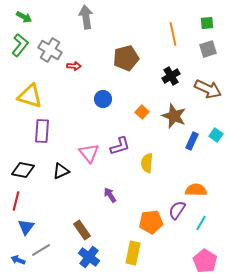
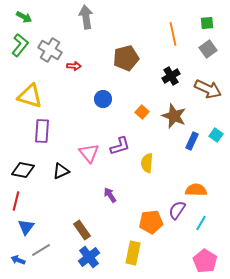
gray square: rotated 18 degrees counterclockwise
blue cross: rotated 15 degrees clockwise
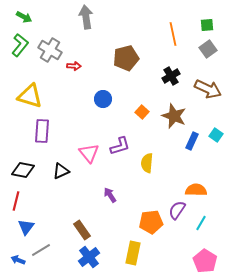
green square: moved 2 px down
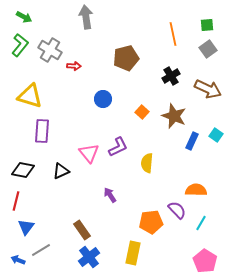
purple L-shape: moved 2 px left, 1 px down; rotated 10 degrees counterclockwise
purple semicircle: rotated 102 degrees clockwise
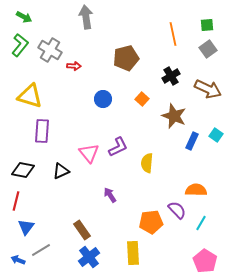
orange square: moved 13 px up
yellow rectangle: rotated 15 degrees counterclockwise
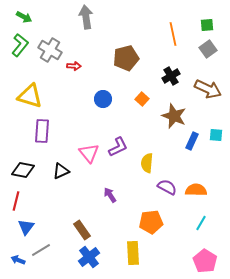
cyan square: rotated 32 degrees counterclockwise
purple semicircle: moved 10 px left, 23 px up; rotated 18 degrees counterclockwise
